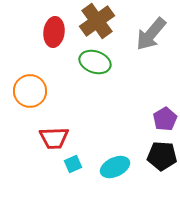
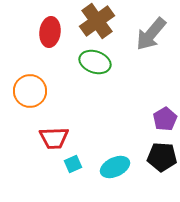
red ellipse: moved 4 px left
black pentagon: moved 1 px down
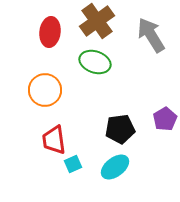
gray arrow: moved 1 px down; rotated 108 degrees clockwise
orange circle: moved 15 px right, 1 px up
red trapezoid: moved 2 px down; rotated 84 degrees clockwise
black pentagon: moved 42 px left, 28 px up; rotated 12 degrees counterclockwise
cyan ellipse: rotated 12 degrees counterclockwise
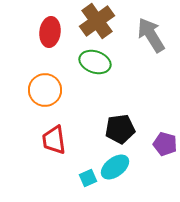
purple pentagon: moved 25 px down; rotated 25 degrees counterclockwise
cyan square: moved 15 px right, 14 px down
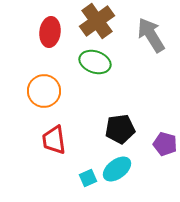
orange circle: moved 1 px left, 1 px down
cyan ellipse: moved 2 px right, 2 px down
